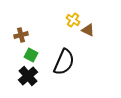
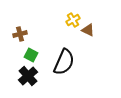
yellow cross: rotated 24 degrees clockwise
brown cross: moved 1 px left, 1 px up
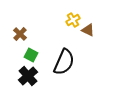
brown cross: rotated 32 degrees counterclockwise
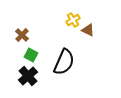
brown cross: moved 2 px right, 1 px down
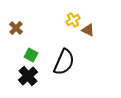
brown cross: moved 6 px left, 7 px up
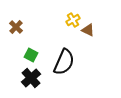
brown cross: moved 1 px up
black cross: moved 3 px right, 2 px down
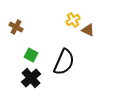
brown cross: rotated 16 degrees counterclockwise
